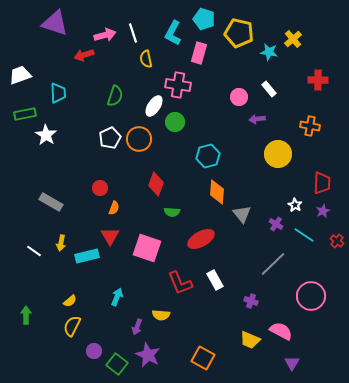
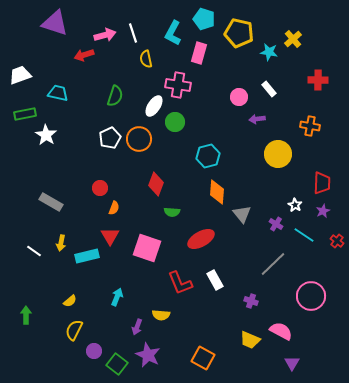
cyan trapezoid at (58, 93): rotated 75 degrees counterclockwise
yellow semicircle at (72, 326): moved 2 px right, 4 px down
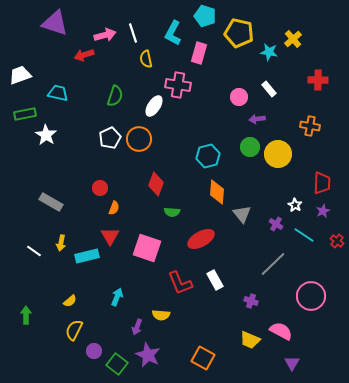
cyan pentagon at (204, 19): moved 1 px right, 3 px up
green circle at (175, 122): moved 75 px right, 25 px down
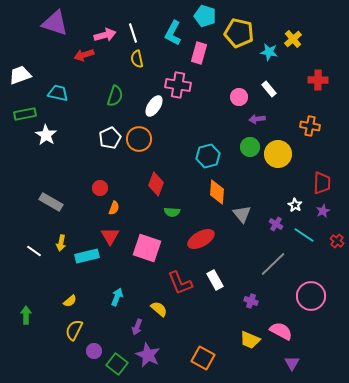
yellow semicircle at (146, 59): moved 9 px left
yellow semicircle at (161, 315): moved 2 px left, 6 px up; rotated 144 degrees counterclockwise
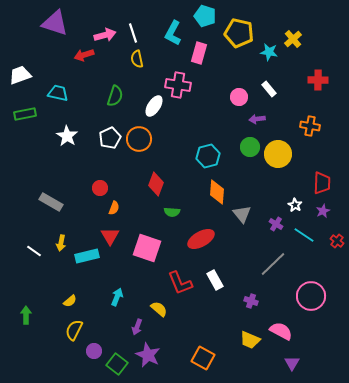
white star at (46, 135): moved 21 px right, 1 px down
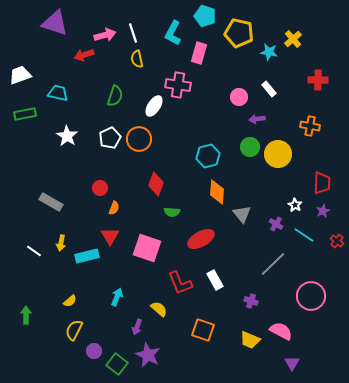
orange square at (203, 358): moved 28 px up; rotated 10 degrees counterclockwise
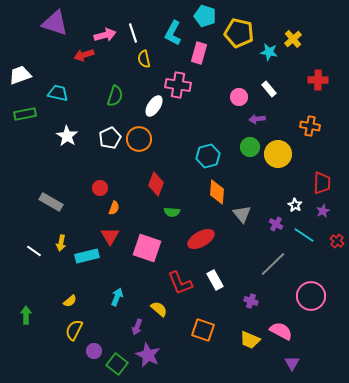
yellow semicircle at (137, 59): moved 7 px right
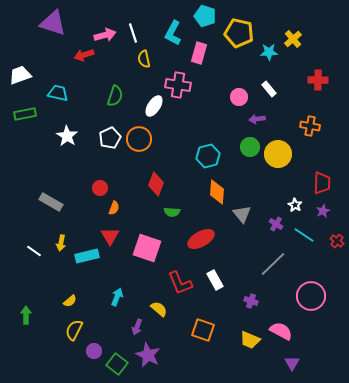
purple triangle at (55, 23): moved 2 px left
cyan star at (269, 52): rotated 12 degrees counterclockwise
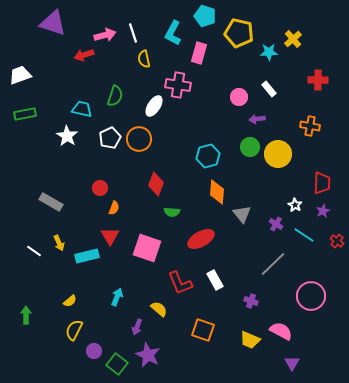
cyan trapezoid at (58, 93): moved 24 px right, 16 px down
yellow arrow at (61, 243): moved 2 px left; rotated 35 degrees counterclockwise
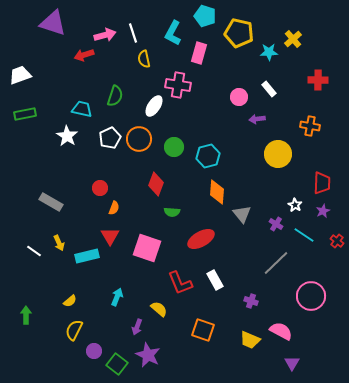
green circle at (250, 147): moved 76 px left
gray line at (273, 264): moved 3 px right, 1 px up
